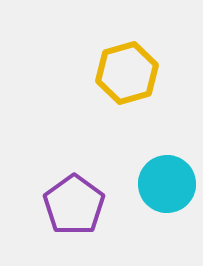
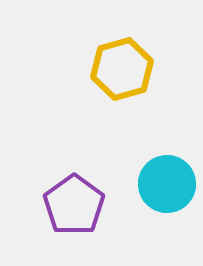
yellow hexagon: moved 5 px left, 4 px up
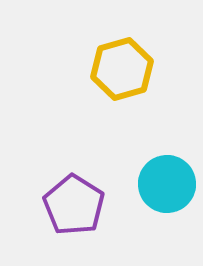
purple pentagon: rotated 4 degrees counterclockwise
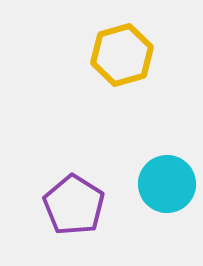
yellow hexagon: moved 14 px up
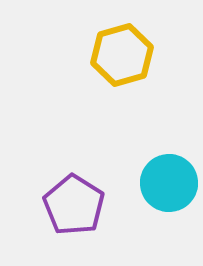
cyan circle: moved 2 px right, 1 px up
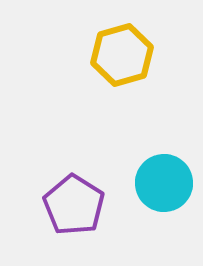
cyan circle: moved 5 px left
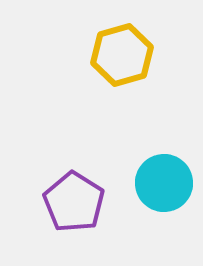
purple pentagon: moved 3 px up
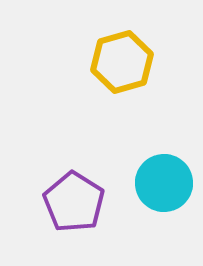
yellow hexagon: moved 7 px down
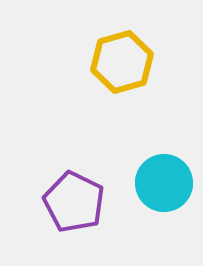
purple pentagon: rotated 6 degrees counterclockwise
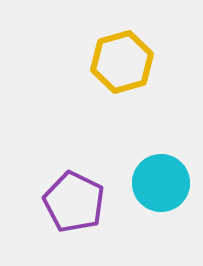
cyan circle: moved 3 px left
